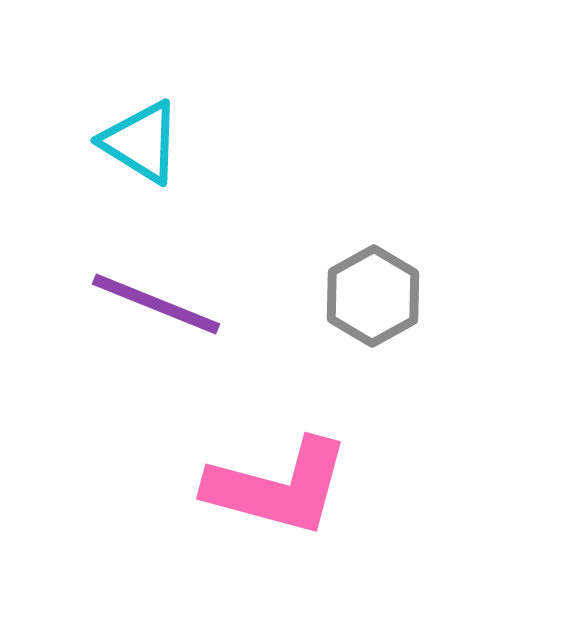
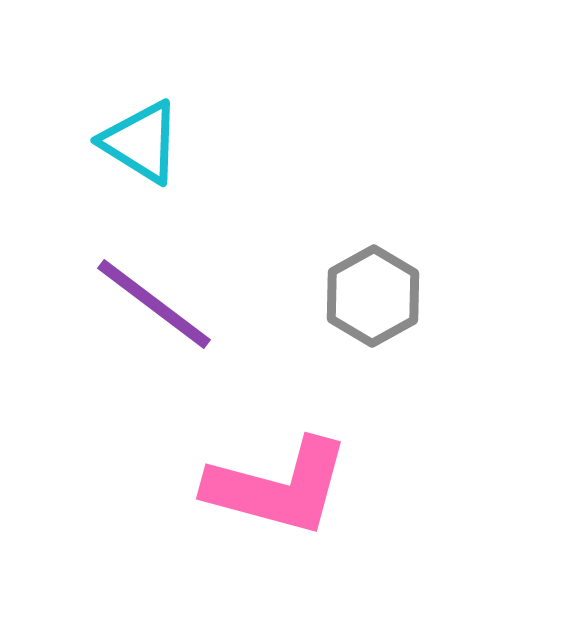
purple line: moved 2 px left; rotated 15 degrees clockwise
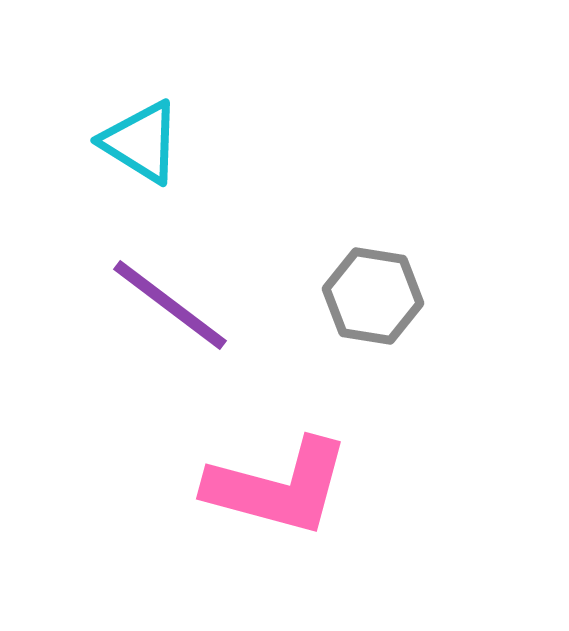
gray hexagon: rotated 22 degrees counterclockwise
purple line: moved 16 px right, 1 px down
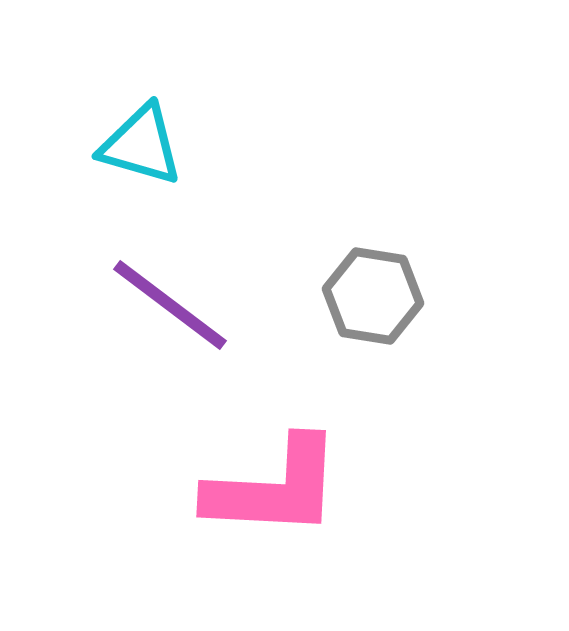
cyan triangle: moved 3 px down; rotated 16 degrees counterclockwise
pink L-shape: moved 4 px left, 1 px down; rotated 12 degrees counterclockwise
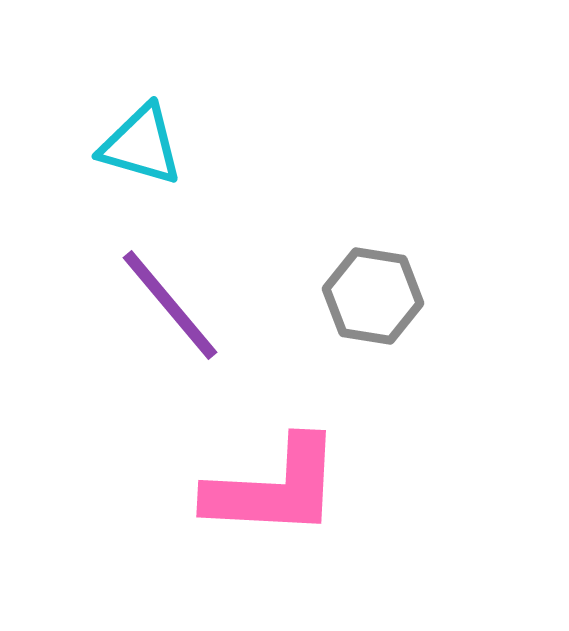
purple line: rotated 13 degrees clockwise
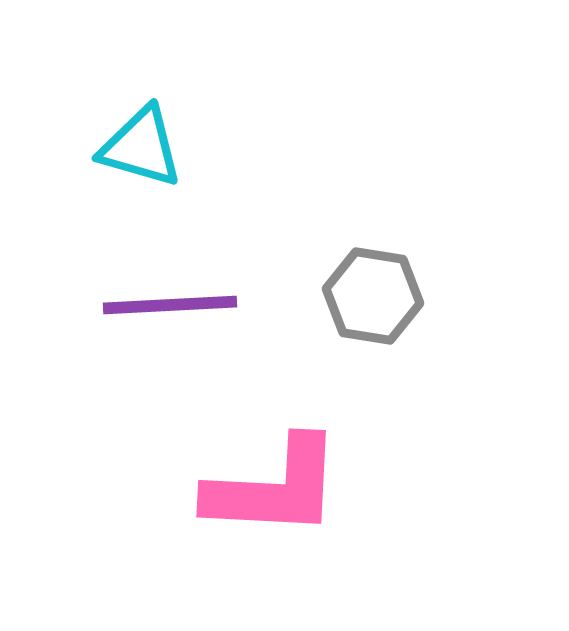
cyan triangle: moved 2 px down
purple line: rotated 53 degrees counterclockwise
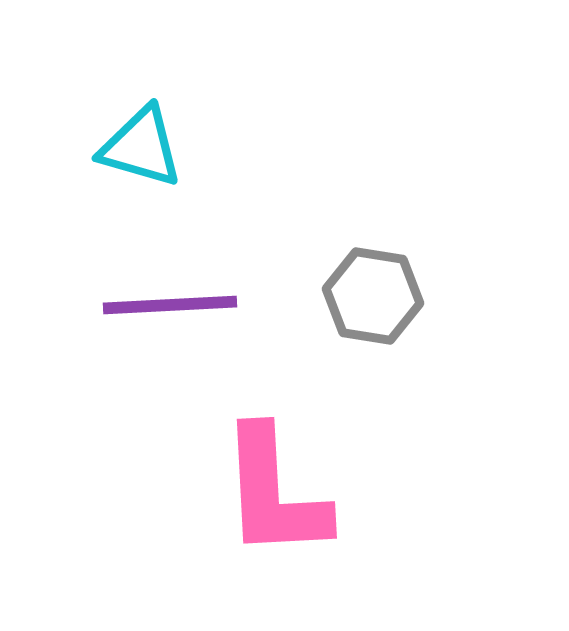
pink L-shape: moved 5 px down; rotated 84 degrees clockwise
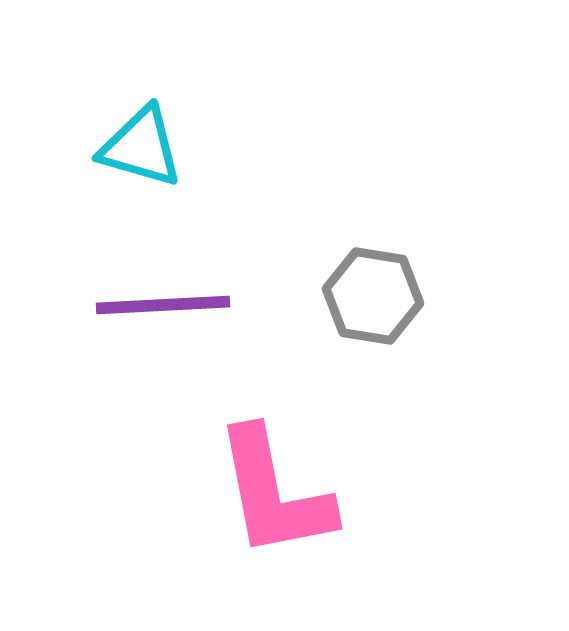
purple line: moved 7 px left
pink L-shape: rotated 8 degrees counterclockwise
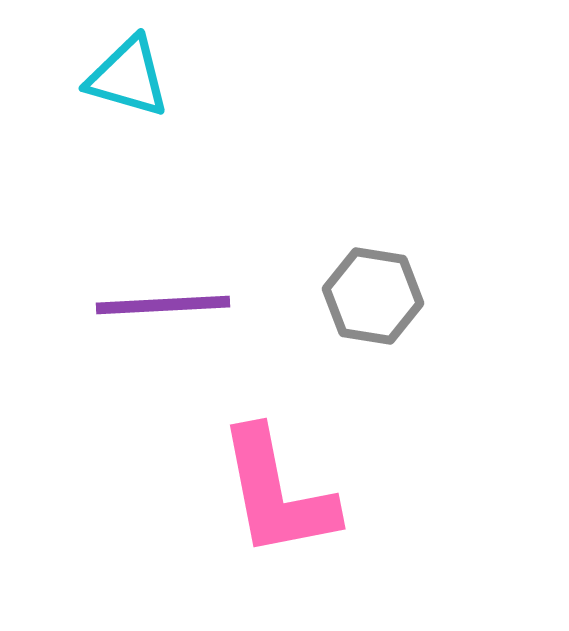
cyan triangle: moved 13 px left, 70 px up
pink L-shape: moved 3 px right
